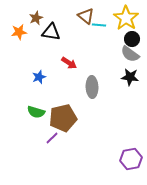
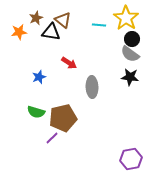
brown triangle: moved 23 px left, 4 px down
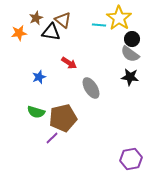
yellow star: moved 7 px left
orange star: moved 1 px down
gray ellipse: moved 1 px left, 1 px down; rotated 30 degrees counterclockwise
